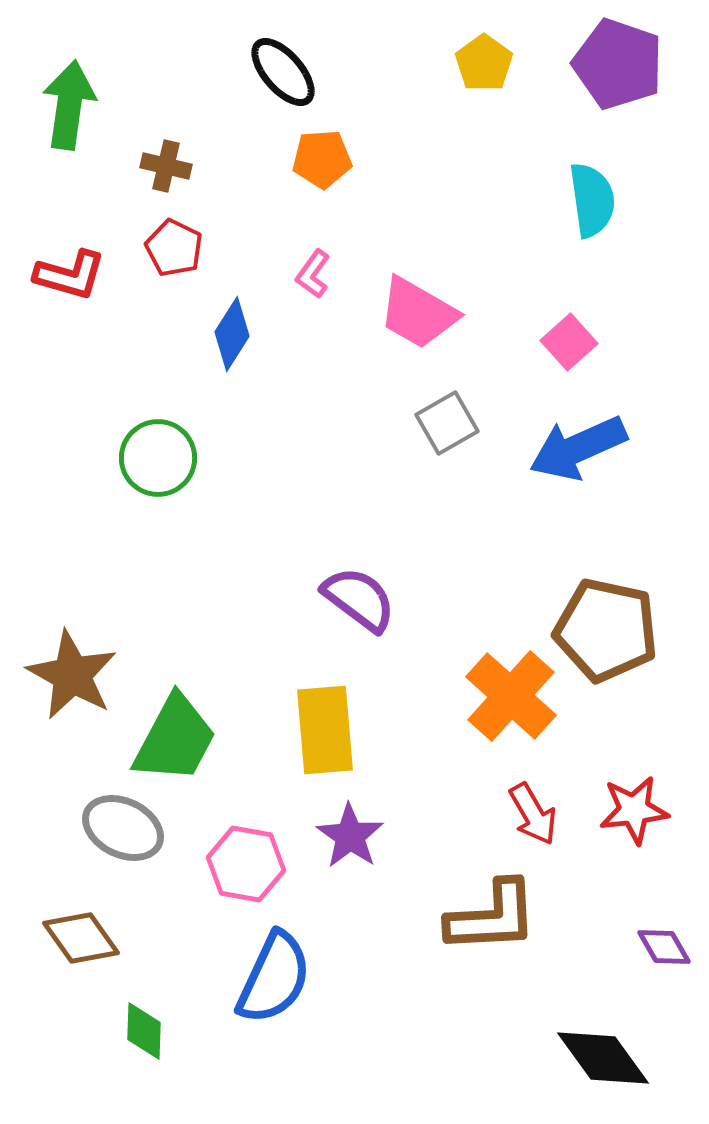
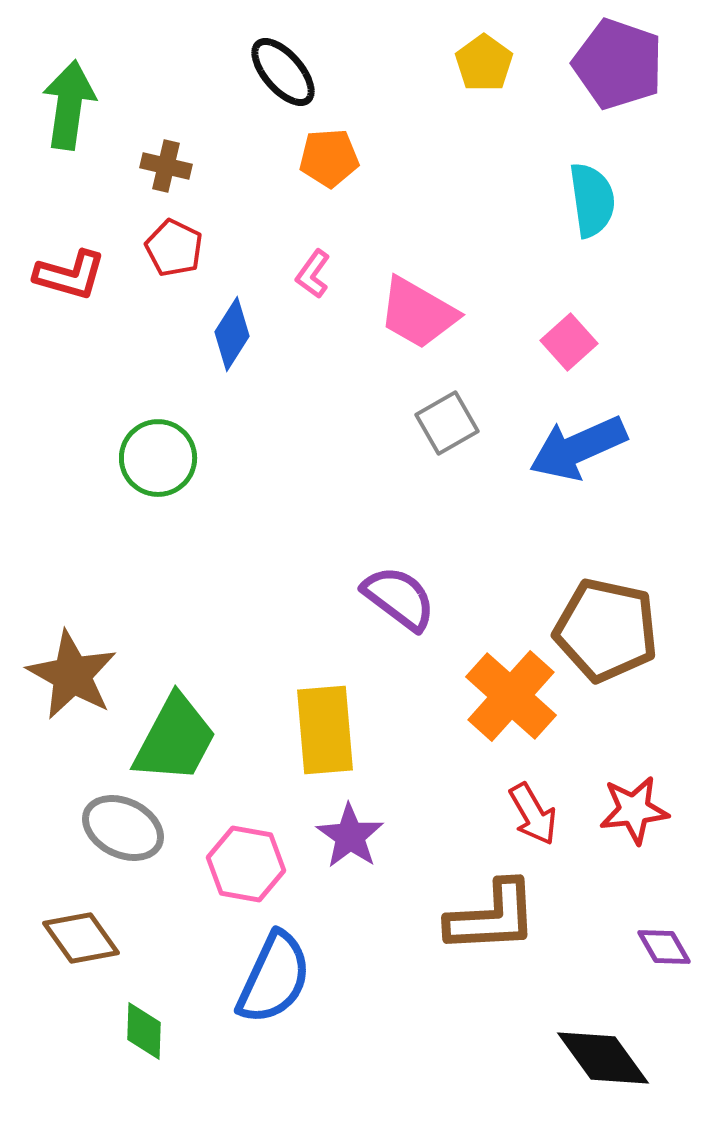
orange pentagon: moved 7 px right, 1 px up
purple semicircle: moved 40 px right, 1 px up
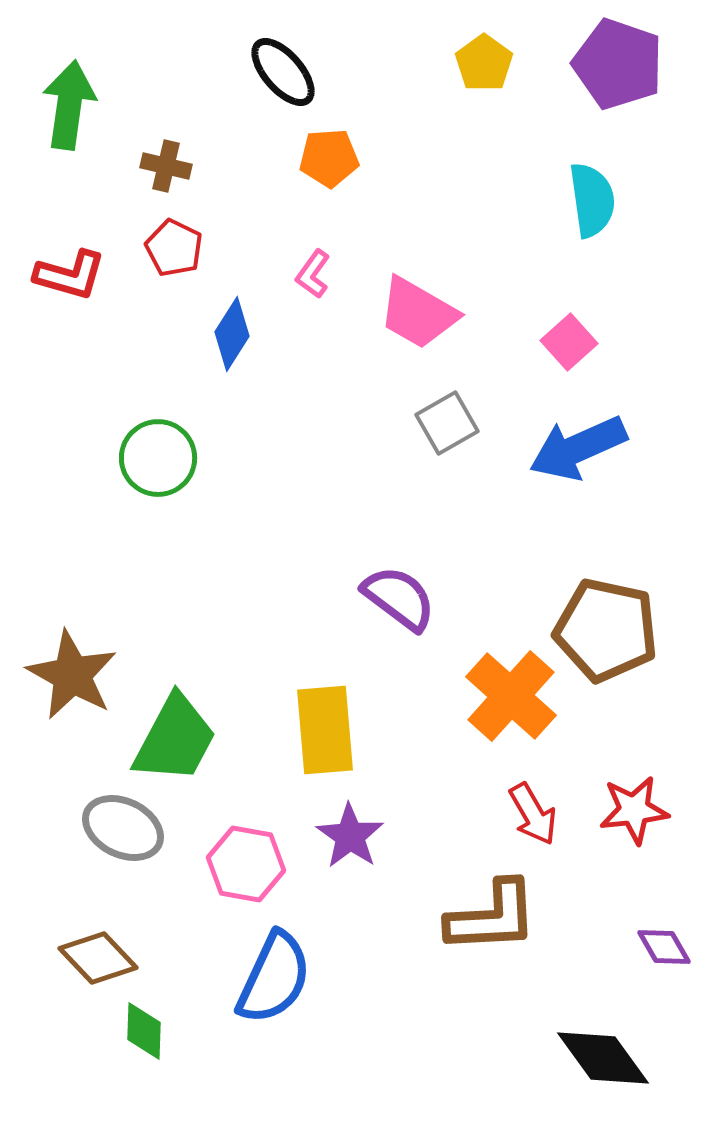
brown diamond: moved 17 px right, 20 px down; rotated 8 degrees counterclockwise
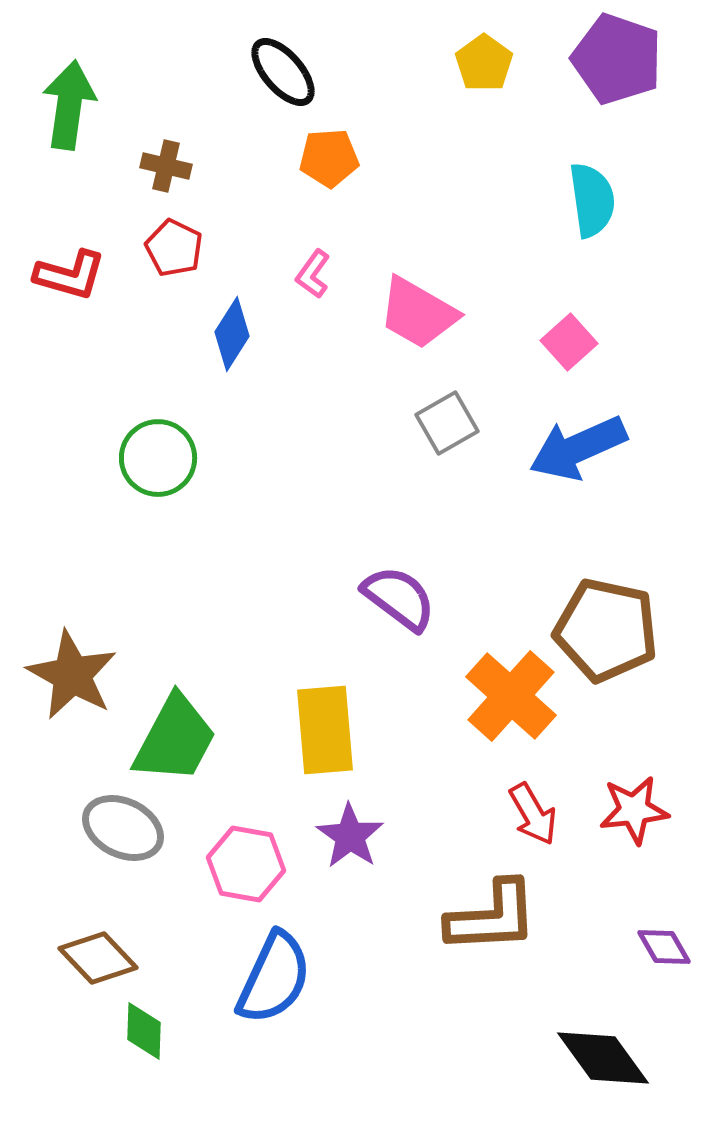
purple pentagon: moved 1 px left, 5 px up
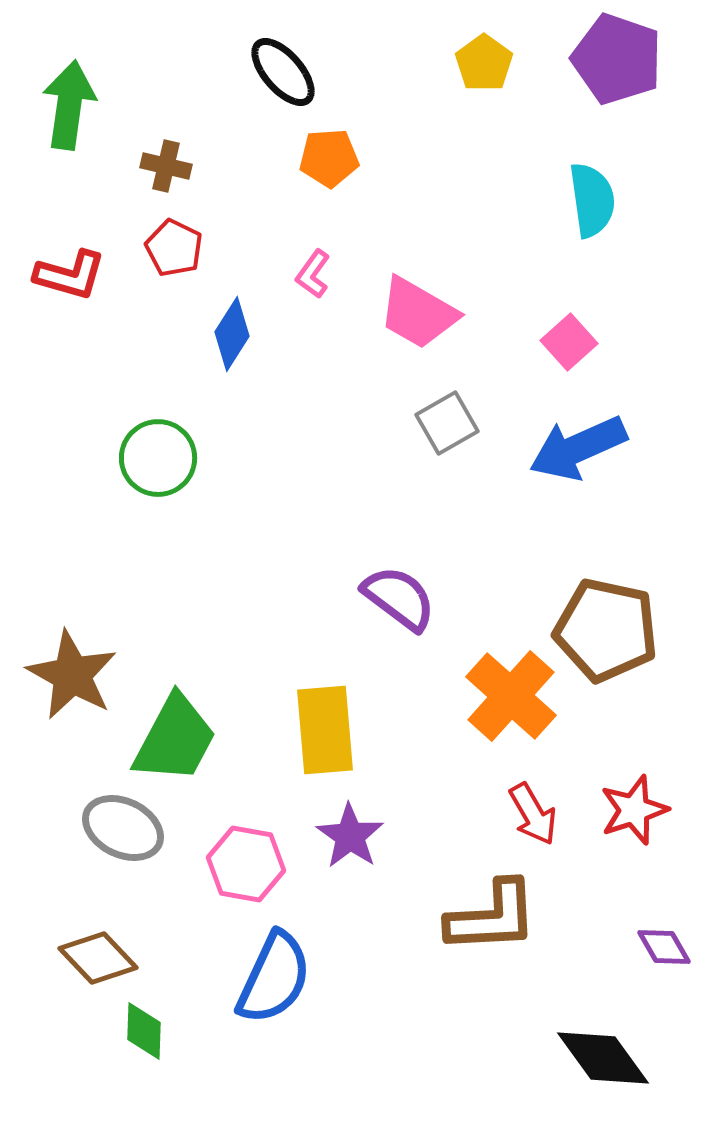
red star: rotated 12 degrees counterclockwise
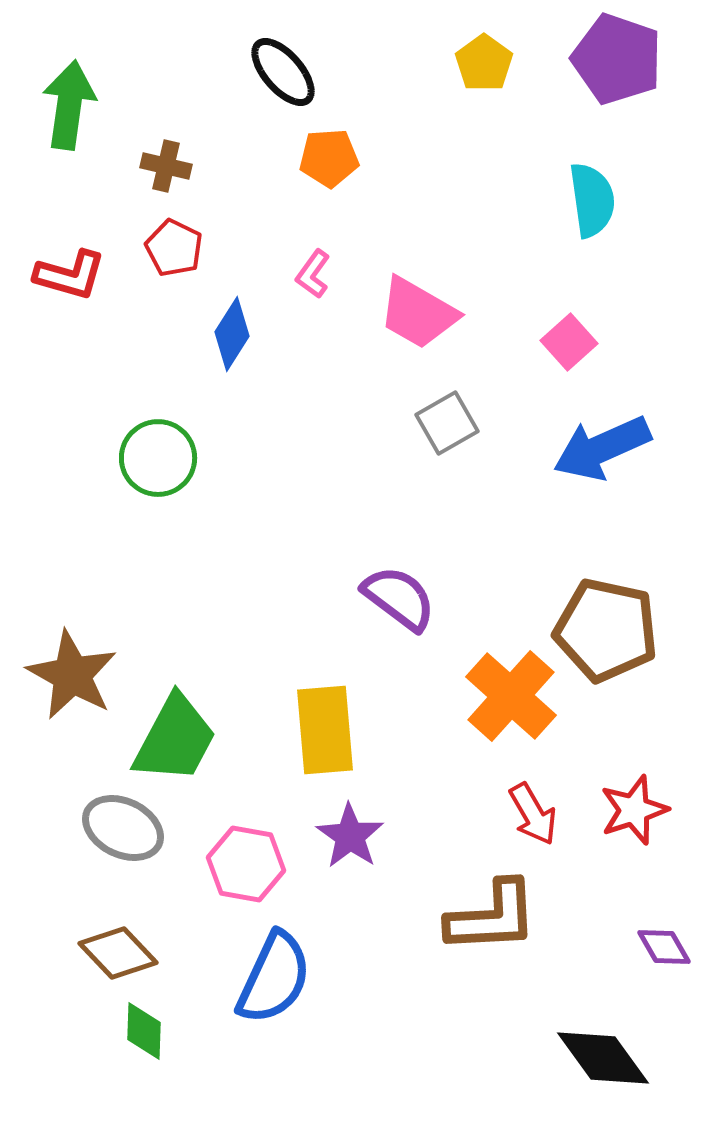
blue arrow: moved 24 px right
brown diamond: moved 20 px right, 5 px up
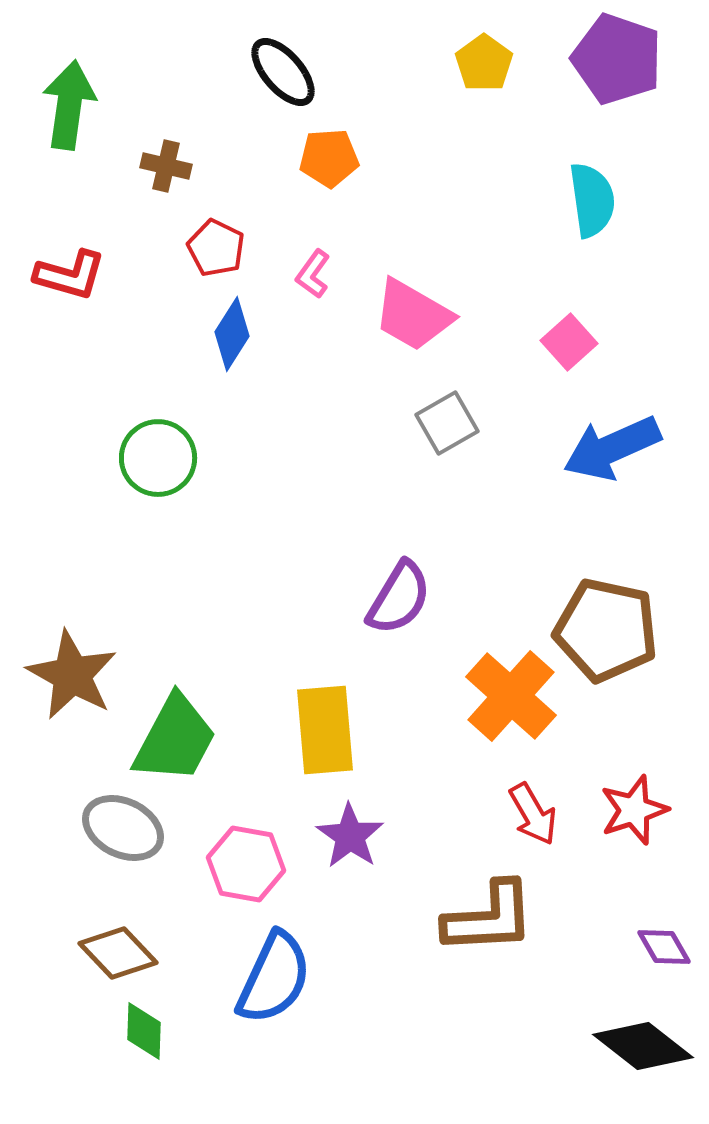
red pentagon: moved 42 px right
pink trapezoid: moved 5 px left, 2 px down
blue arrow: moved 10 px right
purple semicircle: rotated 84 degrees clockwise
brown L-shape: moved 3 px left, 1 px down
black diamond: moved 40 px right, 12 px up; rotated 16 degrees counterclockwise
